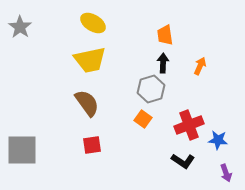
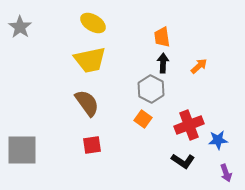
orange trapezoid: moved 3 px left, 2 px down
orange arrow: moved 1 px left; rotated 24 degrees clockwise
gray hexagon: rotated 16 degrees counterclockwise
blue star: rotated 12 degrees counterclockwise
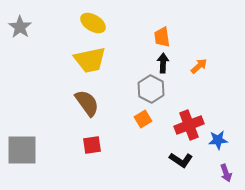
orange square: rotated 24 degrees clockwise
black L-shape: moved 2 px left, 1 px up
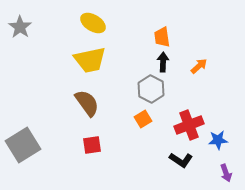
black arrow: moved 1 px up
gray square: moved 1 px right, 5 px up; rotated 32 degrees counterclockwise
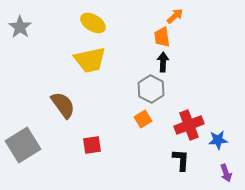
orange arrow: moved 24 px left, 50 px up
brown semicircle: moved 24 px left, 2 px down
black L-shape: rotated 120 degrees counterclockwise
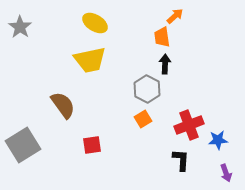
yellow ellipse: moved 2 px right
black arrow: moved 2 px right, 2 px down
gray hexagon: moved 4 px left
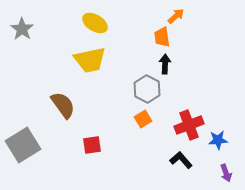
orange arrow: moved 1 px right
gray star: moved 2 px right, 2 px down
black L-shape: rotated 45 degrees counterclockwise
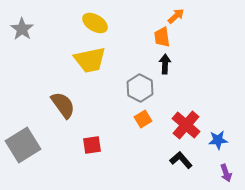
gray hexagon: moved 7 px left, 1 px up
red cross: moved 3 px left; rotated 28 degrees counterclockwise
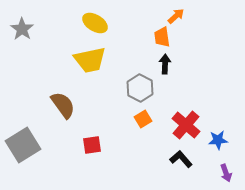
black L-shape: moved 1 px up
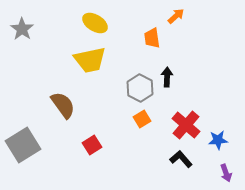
orange trapezoid: moved 10 px left, 1 px down
black arrow: moved 2 px right, 13 px down
orange square: moved 1 px left
red square: rotated 24 degrees counterclockwise
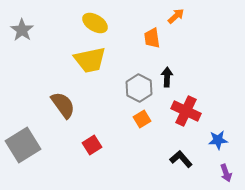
gray star: moved 1 px down
gray hexagon: moved 1 px left
red cross: moved 14 px up; rotated 16 degrees counterclockwise
